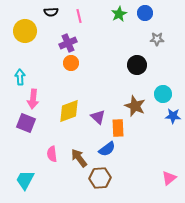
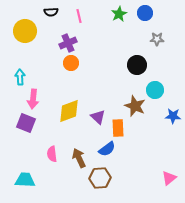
cyan circle: moved 8 px left, 4 px up
brown arrow: rotated 12 degrees clockwise
cyan trapezoid: rotated 65 degrees clockwise
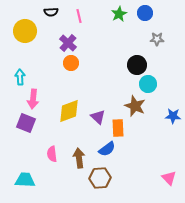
purple cross: rotated 24 degrees counterclockwise
cyan circle: moved 7 px left, 6 px up
brown arrow: rotated 18 degrees clockwise
pink triangle: rotated 35 degrees counterclockwise
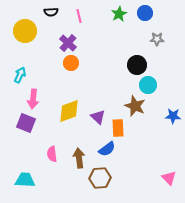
cyan arrow: moved 2 px up; rotated 28 degrees clockwise
cyan circle: moved 1 px down
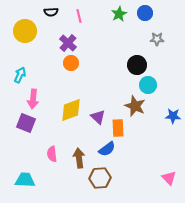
yellow diamond: moved 2 px right, 1 px up
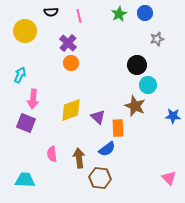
gray star: rotated 16 degrees counterclockwise
brown hexagon: rotated 10 degrees clockwise
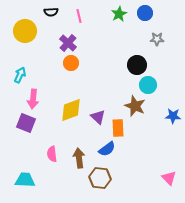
gray star: rotated 16 degrees clockwise
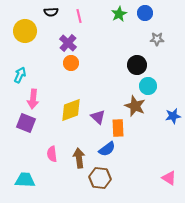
cyan circle: moved 1 px down
blue star: rotated 14 degrees counterclockwise
pink triangle: rotated 14 degrees counterclockwise
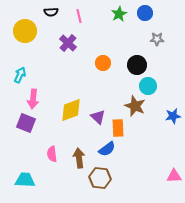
orange circle: moved 32 px right
pink triangle: moved 5 px right, 2 px up; rotated 35 degrees counterclockwise
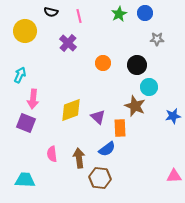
black semicircle: rotated 16 degrees clockwise
cyan circle: moved 1 px right, 1 px down
orange rectangle: moved 2 px right
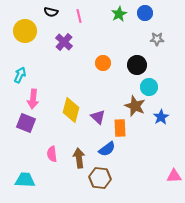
purple cross: moved 4 px left, 1 px up
yellow diamond: rotated 55 degrees counterclockwise
blue star: moved 12 px left, 1 px down; rotated 21 degrees counterclockwise
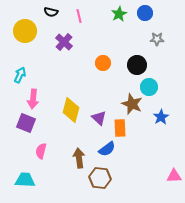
brown star: moved 3 px left, 2 px up
purple triangle: moved 1 px right, 1 px down
pink semicircle: moved 11 px left, 3 px up; rotated 21 degrees clockwise
